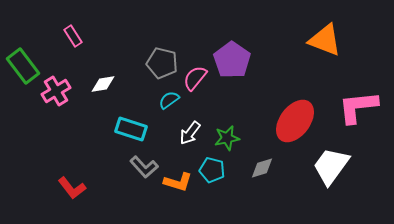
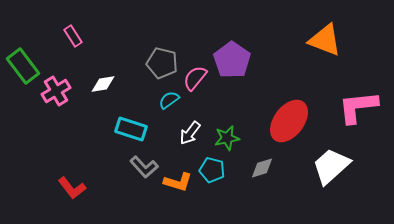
red ellipse: moved 6 px left
white trapezoid: rotated 12 degrees clockwise
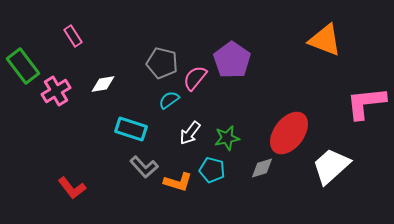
pink L-shape: moved 8 px right, 4 px up
red ellipse: moved 12 px down
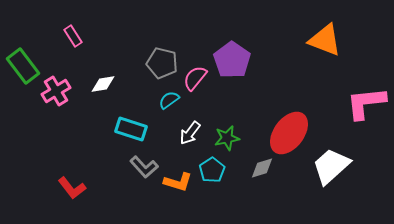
cyan pentagon: rotated 25 degrees clockwise
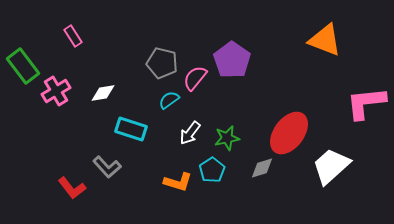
white diamond: moved 9 px down
gray L-shape: moved 37 px left
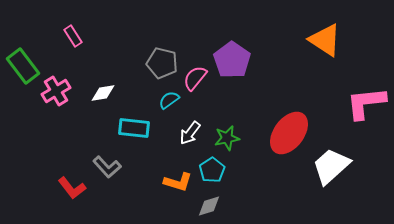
orange triangle: rotated 12 degrees clockwise
cyan rectangle: moved 3 px right, 1 px up; rotated 12 degrees counterclockwise
gray diamond: moved 53 px left, 38 px down
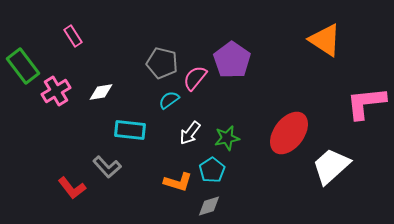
white diamond: moved 2 px left, 1 px up
cyan rectangle: moved 4 px left, 2 px down
